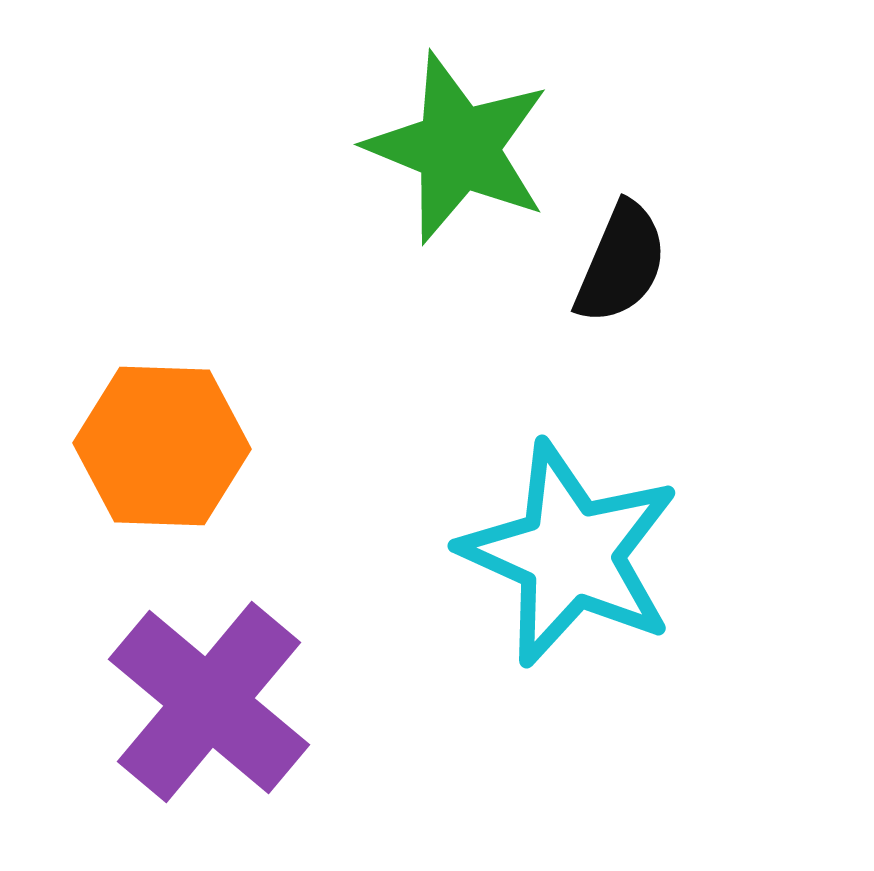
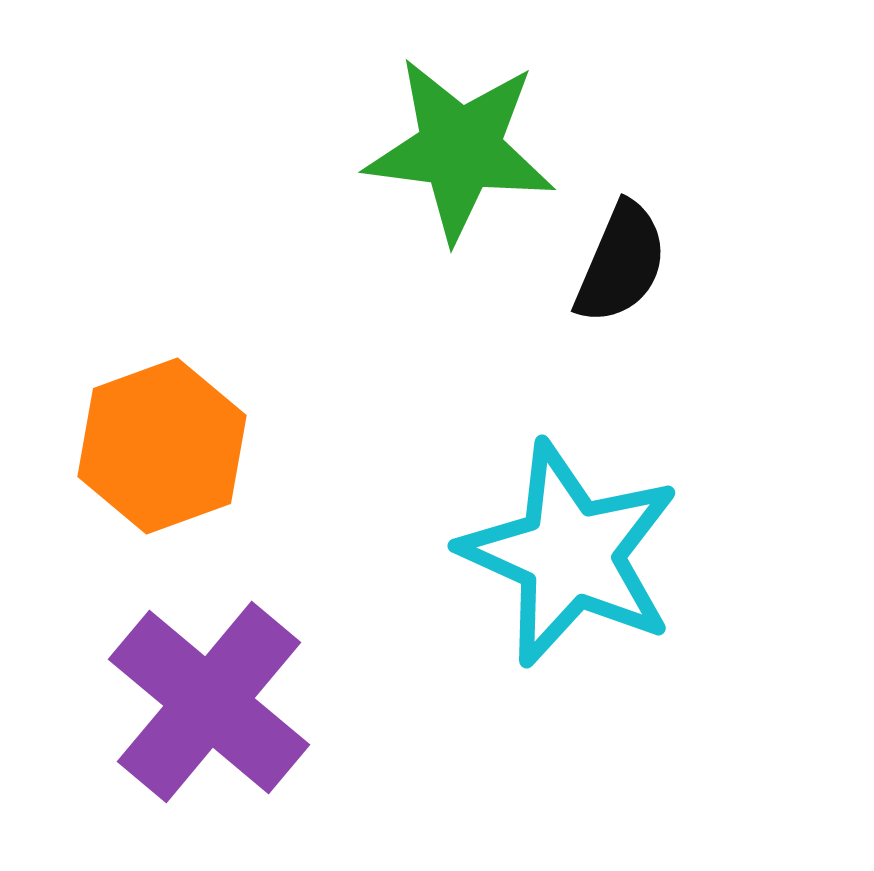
green star: moved 2 px right, 1 px down; rotated 15 degrees counterclockwise
orange hexagon: rotated 22 degrees counterclockwise
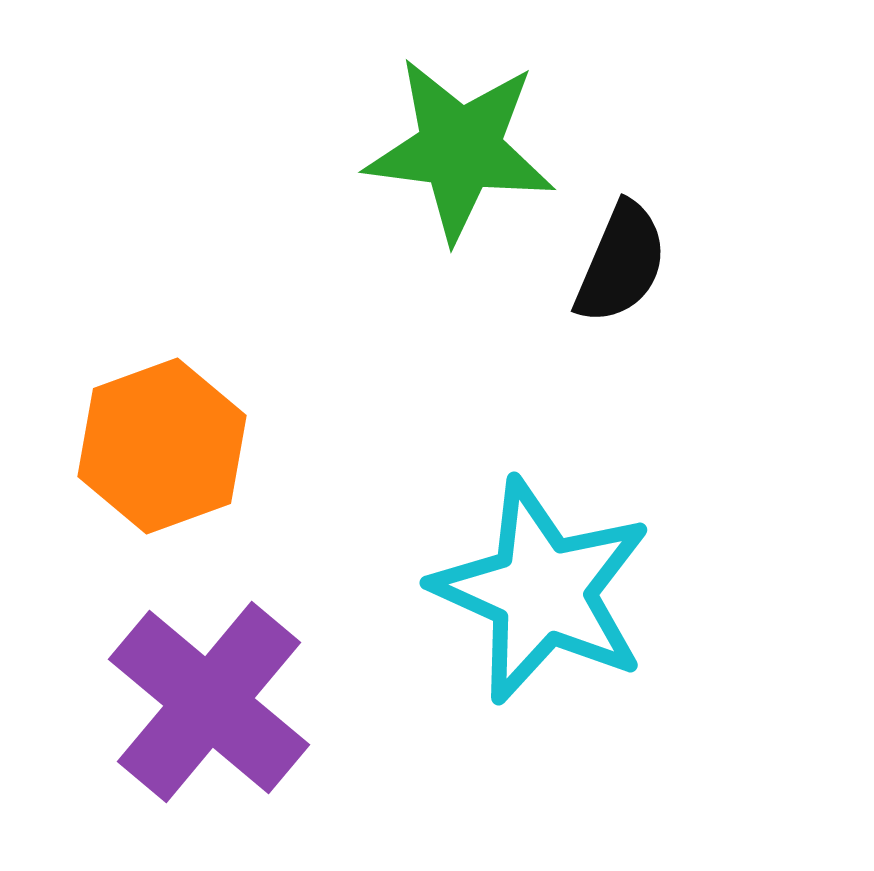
cyan star: moved 28 px left, 37 px down
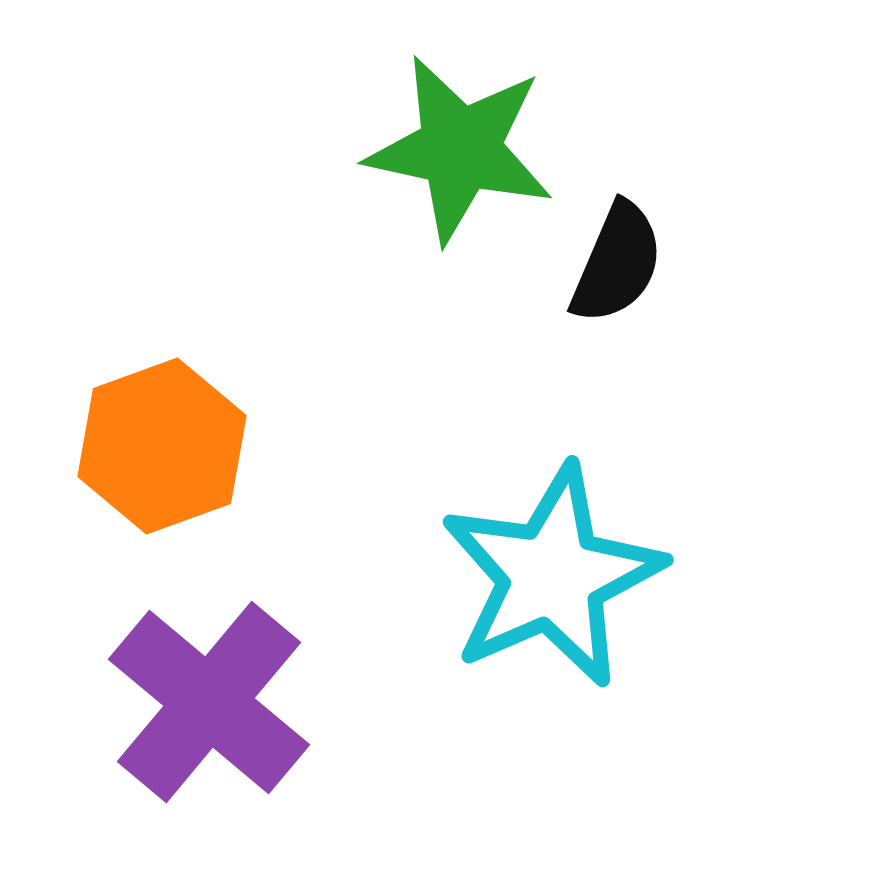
green star: rotated 5 degrees clockwise
black semicircle: moved 4 px left
cyan star: moved 10 px right, 15 px up; rotated 24 degrees clockwise
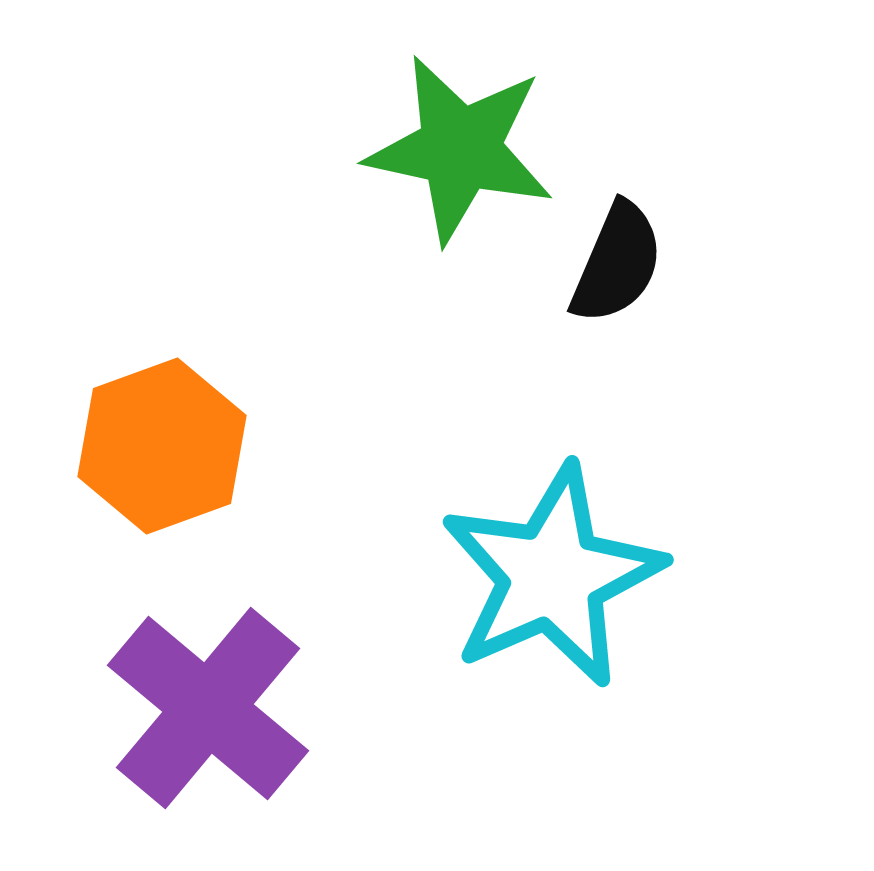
purple cross: moved 1 px left, 6 px down
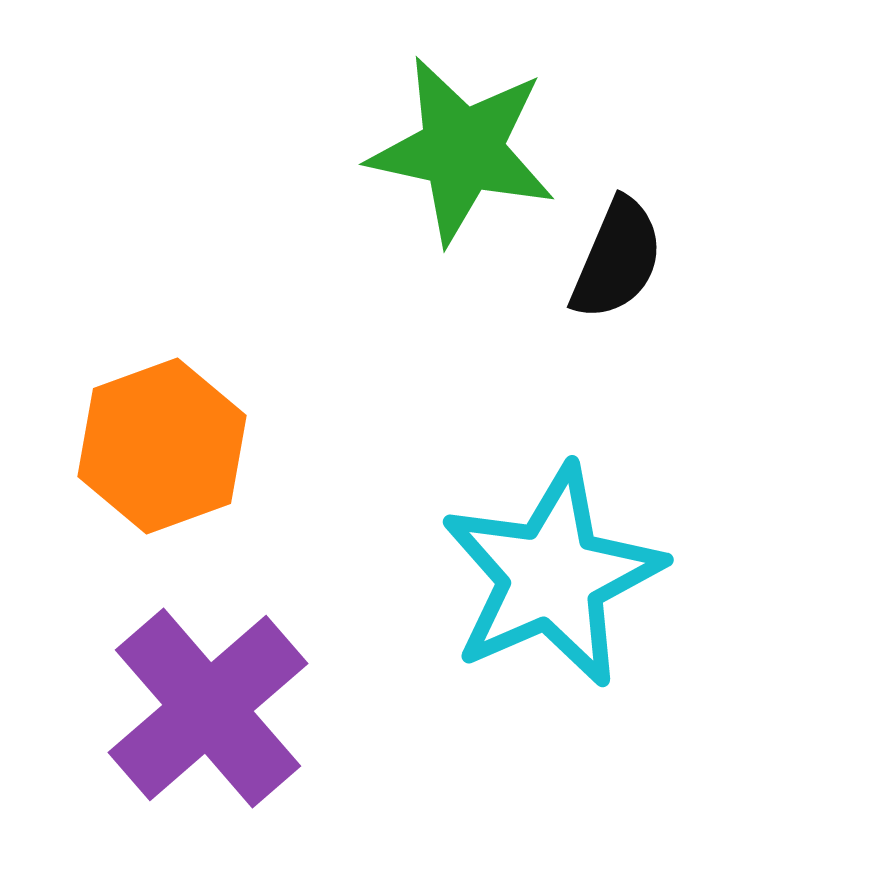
green star: moved 2 px right, 1 px down
black semicircle: moved 4 px up
purple cross: rotated 9 degrees clockwise
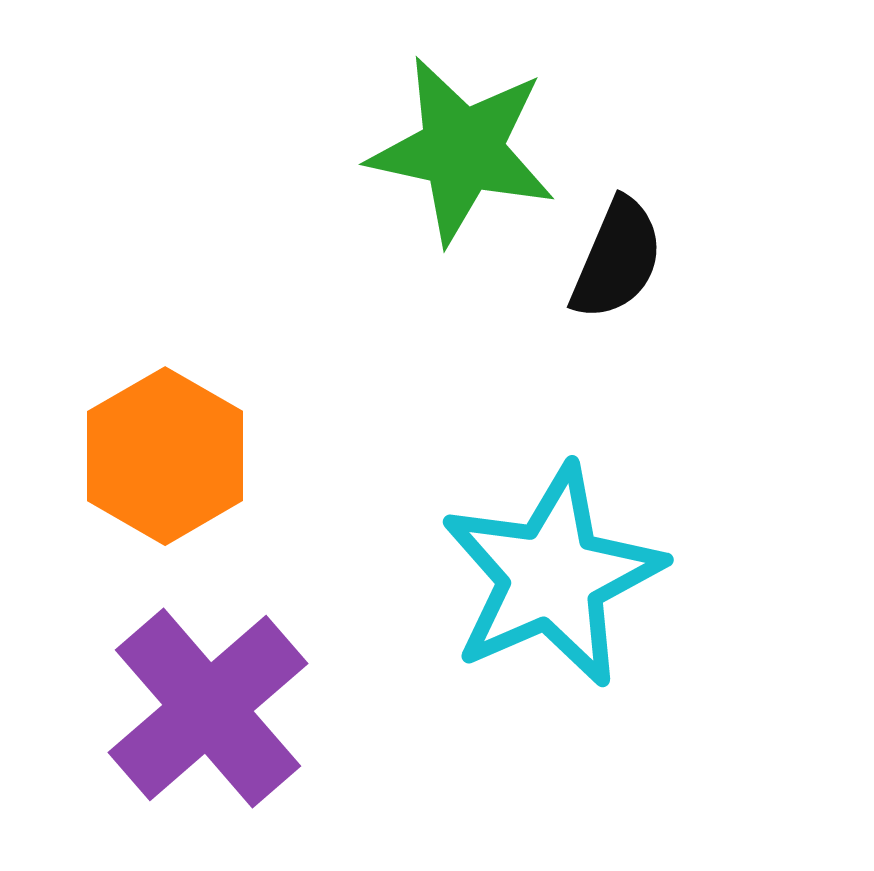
orange hexagon: moved 3 px right, 10 px down; rotated 10 degrees counterclockwise
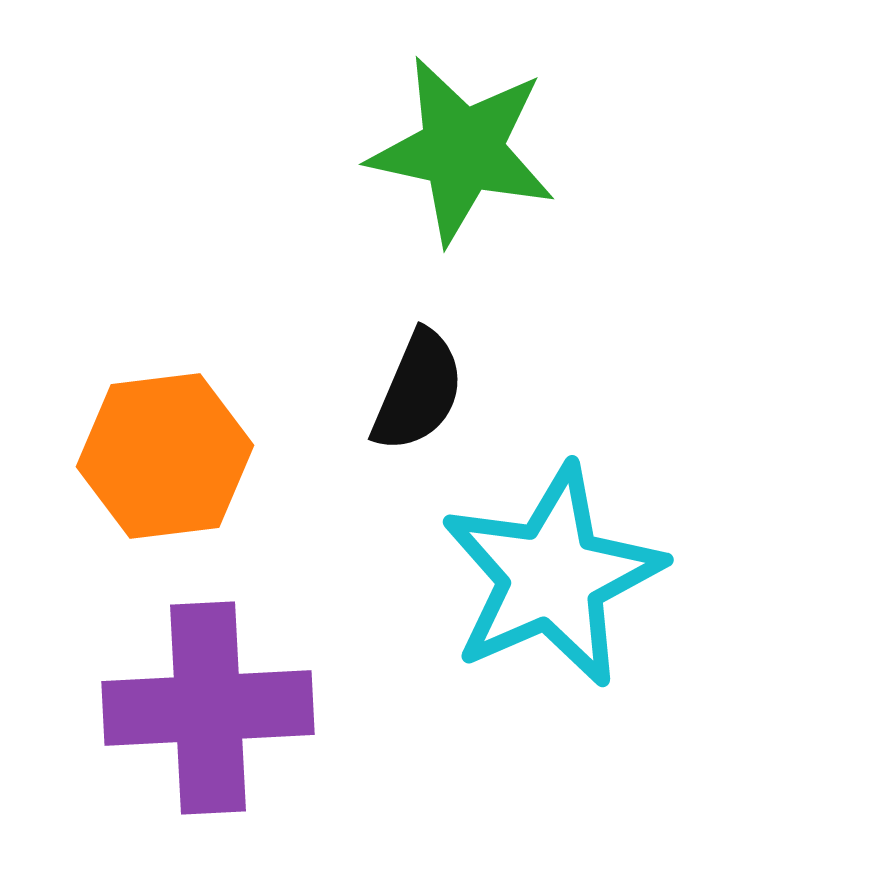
black semicircle: moved 199 px left, 132 px down
orange hexagon: rotated 23 degrees clockwise
purple cross: rotated 38 degrees clockwise
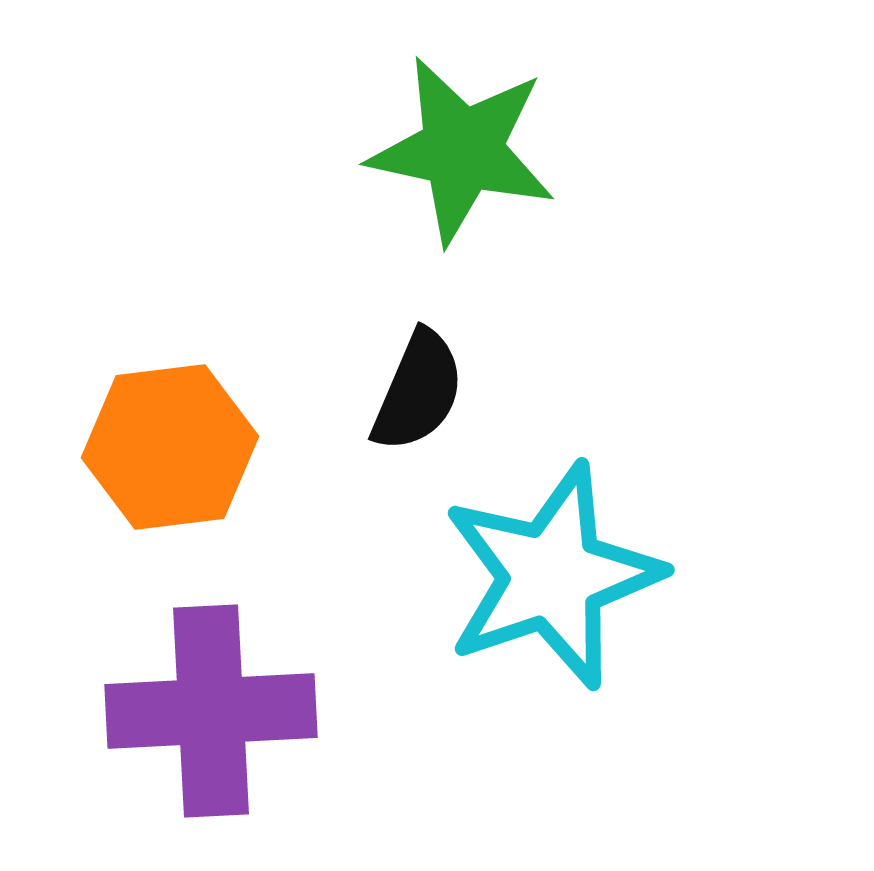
orange hexagon: moved 5 px right, 9 px up
cyan star: rotated 5 degrees clockwise
purple cross: moved 3 px right, 3 px down
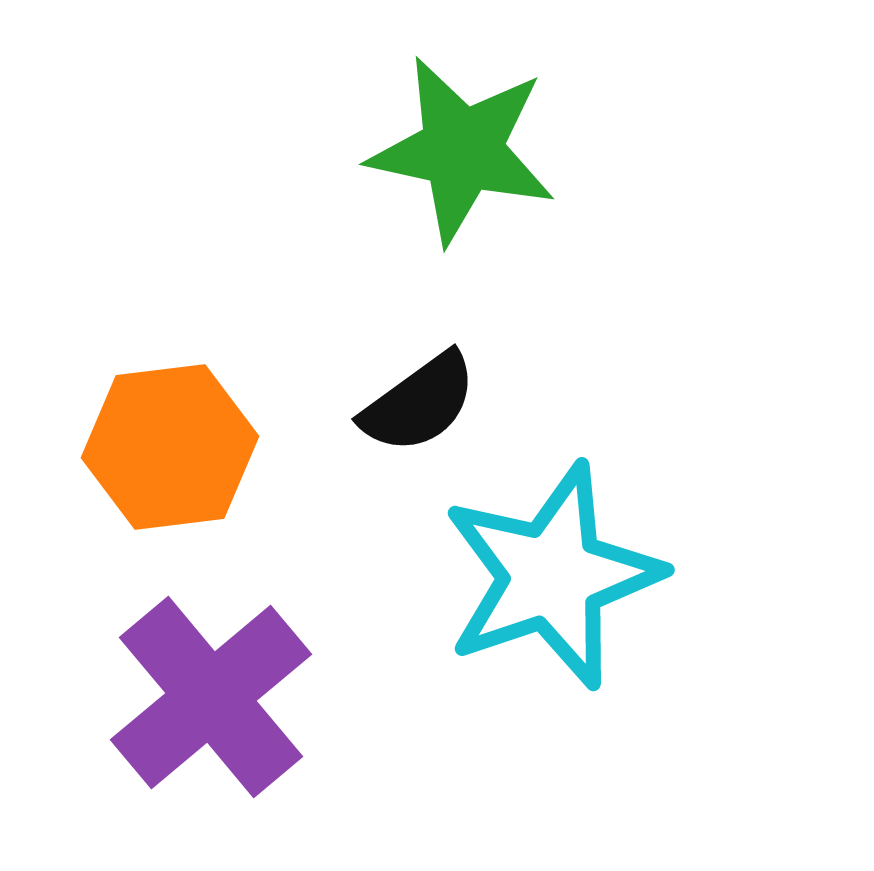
black semicircle: moved 1 px right, 12 px down; rotated 31 degrees clockwise
purple cross: moved 14 px up; rotated 37 degrees counterclockwise
